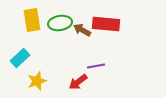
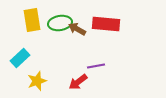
brown arrow: moved 5 px left, 1 px up
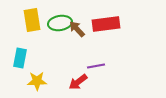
red rectangle: rotated 12 degrees counterclockwise
brown arrow: rotated 18 degrees clockwise
cyan rectangle: rotated 36 degrees counterclockwise
yellow star: rotated 18 degrees clockwise
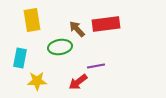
green ellipse: moved 24 px down
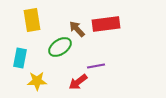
green ellipse: rotated 25 degrees counterclockwise
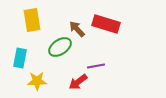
red rectangle: rotated 24 degrees clockwise
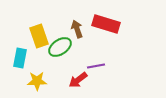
yellow rectangle: moved 7 px right, 16 px down; rotated 10 degrees counterclockwise
brown arrow: rotated 24 degrees clockwise
red arrow: moved 2 px up
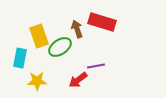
red rectangle: moved 4 px left, 2 px up
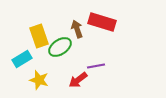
cyan rectangle: moved 2 px right, 1 px down; rotated 48 degrees clockwise
yellow star: moved 2 px right, 1 px up; rotated 18 degrees clockwise
